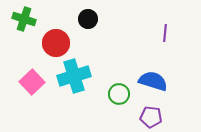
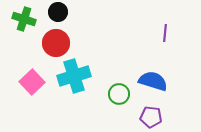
black circle: moved 30 px left, 7 px up
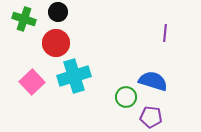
green circle: moved 7 px right, 3 px down
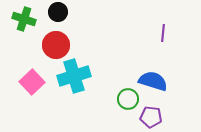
purple line: moved 2 px left
red circle: moved 2 px down
green circle: moved 2 px right, 2 px down
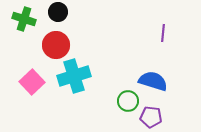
green circle: moved 2 px down
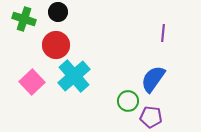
cyan cross: rotated 24 degrees counterclockwise
blue semicircle: moved 2 px up; rotated 72 degrees counterclockwise
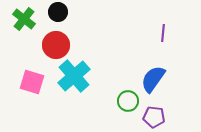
green cross: rotated 20 degrees clockwise
pink square: rotated 30 degrees counterclockwise
purple pentagon: moved 3 px right
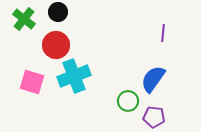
cyan cross: rotated 20 degrees clockwise
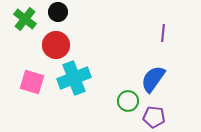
green cross: moved 1 px right
cyan cross: moved 2 px down
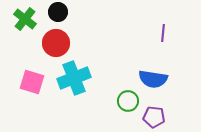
red circle: moved 2 px up
blue semicircle: rotated 116 degrees counterclockwise
